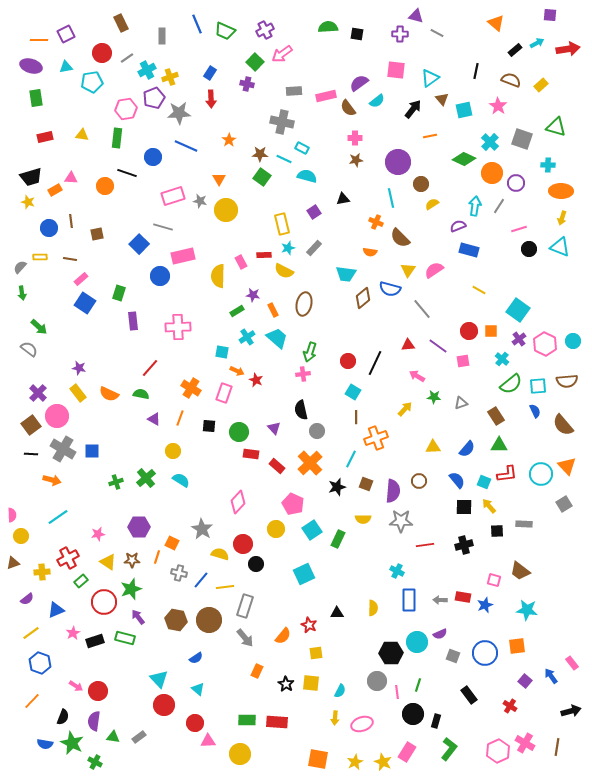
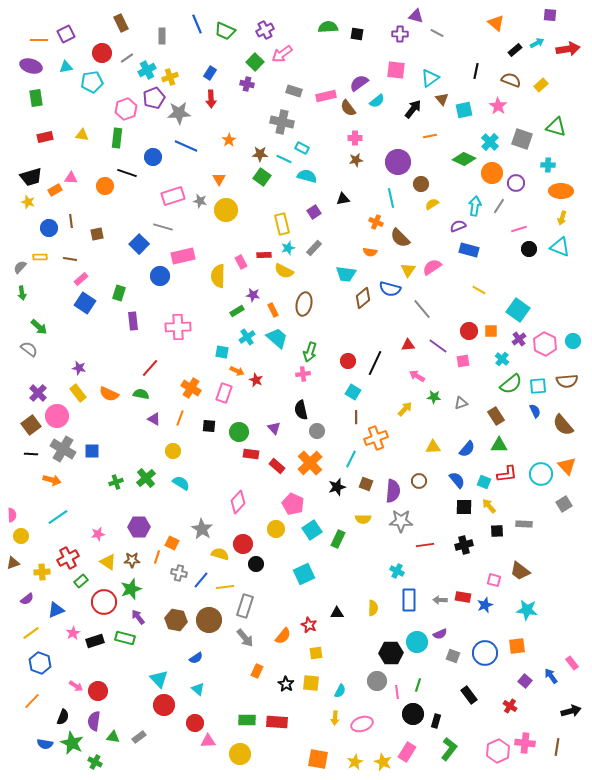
gray rectangle at (294, 91): rotated 21 degrees clockwise
pink hexagon at (126, 109): rotated 10 degrees counterclockwise
pink semicircle at (434, 270): moved 2 px left, 3 px up
cyan semicircle at (181, 480): moved 3 px down
pink cross at (525, 743): rotated 24 degrees counterclockwise
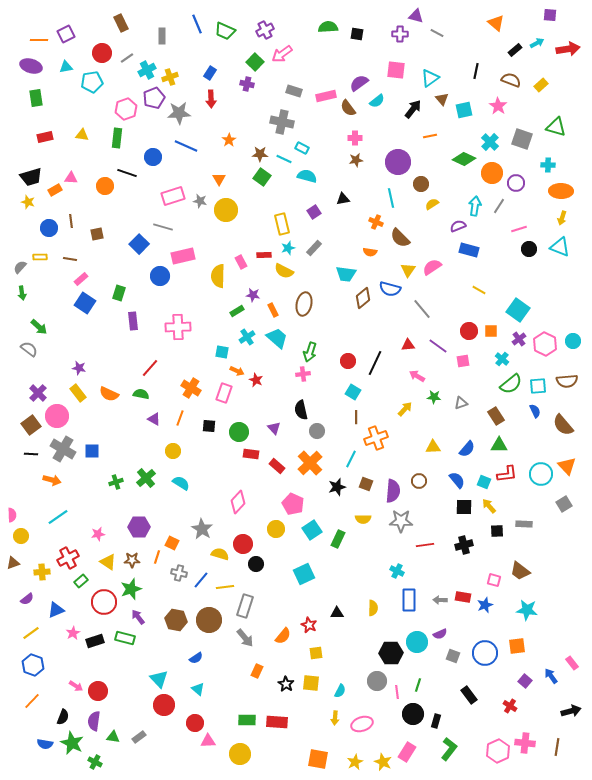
blue hexagon at (40, 663): moved 7 px left, 2 px down
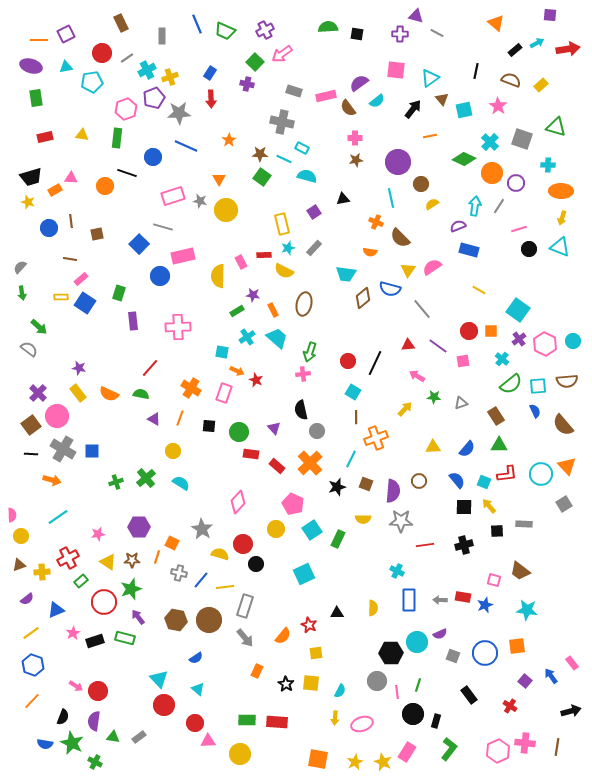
yellow rectangle at (40, 257): moved 21 px right, 40 px down
brown triangle at (13, 563): moved 6 px right, 2 px down
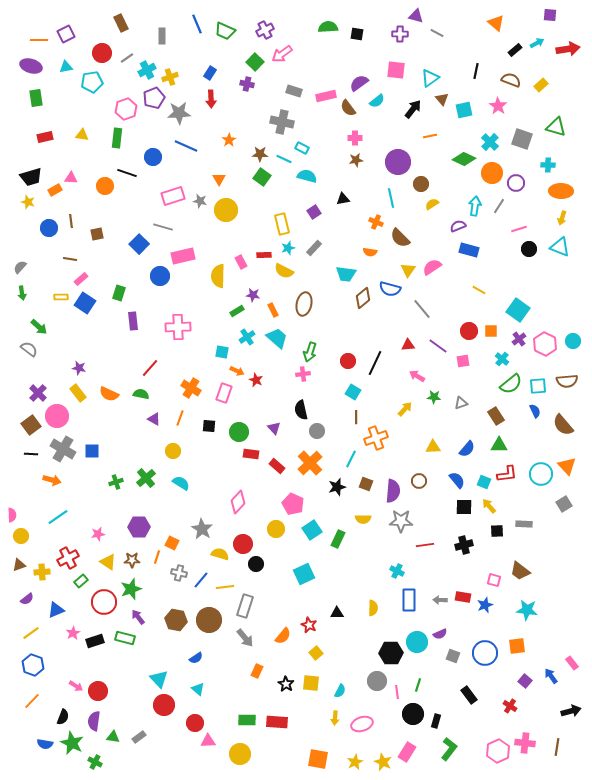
yellow square at (316, 653): rotated 32 degrees counterclockwise
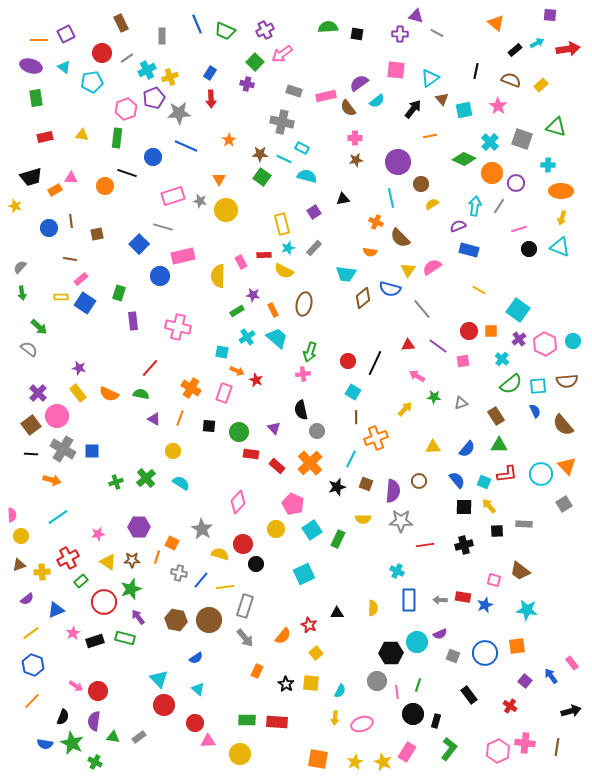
cyan triangle at (66, 67): moved 2 px left; rotated 48 degrees clockwise
yellow star at (28, 202): moved 13 px left, 4 px down
pink cross at (178, 327): rotated 15 degrees clockwise
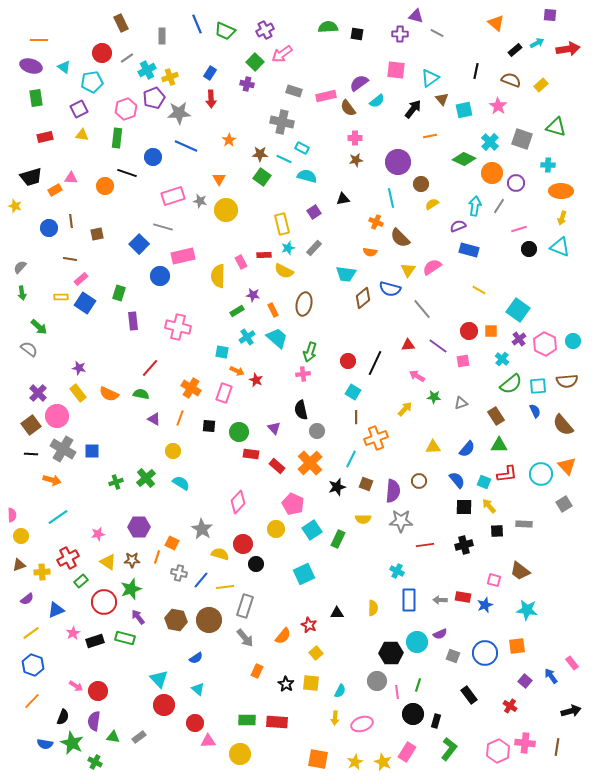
purple square at (66, 34): moved 13 px right, 75 px down
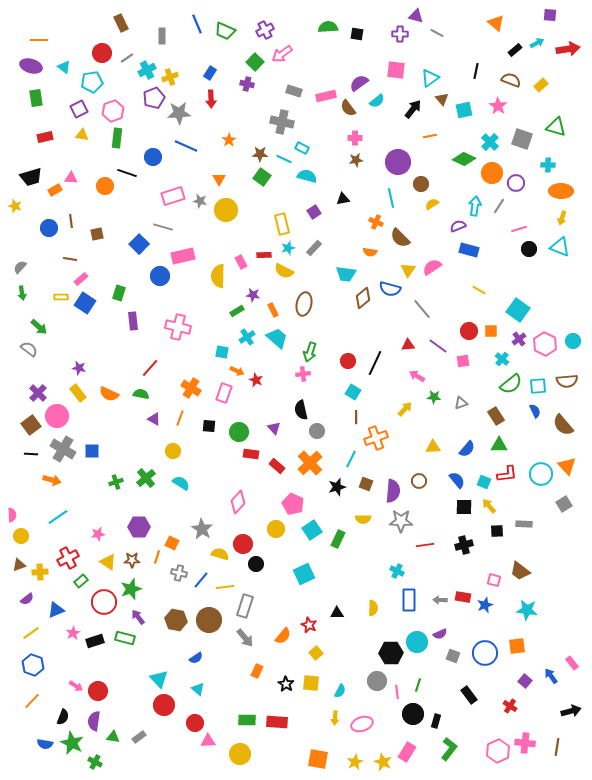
pink hexagon at (126, 109): moved 13 px left, 2 px down
yellow cross at (42, 572): moved 2 px left
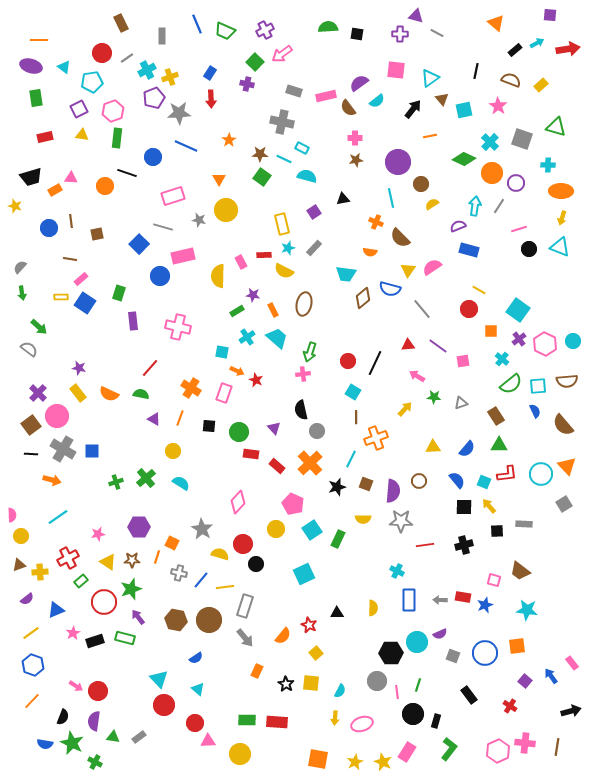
gray star at (200, 201): moved 1 px left, 19 px down
red circle at (469, 331): moved 22 px up
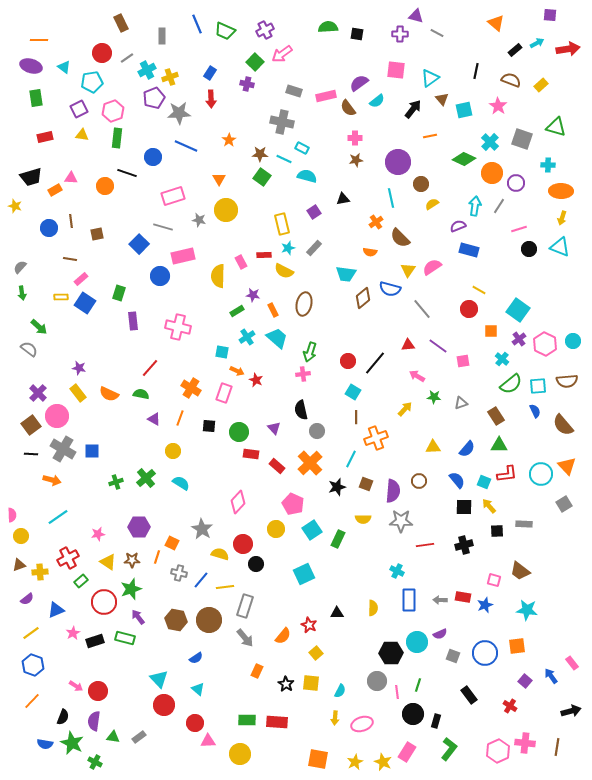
orange cross at (376, 222): rotated 32 degrees clockwise
black line at (375, 363): rotated 15 degrees clockwise
